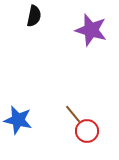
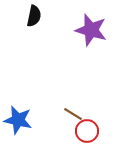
brown line: rotated 18 degrees counterclockwise
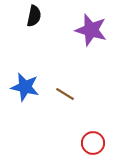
brown line: moved 8 px left, 20 px up
blue star: moved 7 px right, 33 px up
red circle: moved 6 px right, 12 px down
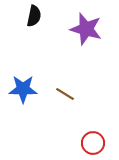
purple star: moved 5 px left, 1 px up
blue star: moved 2 px left, 2 px down; rotated 12 degrees counterclockwise
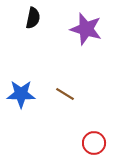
black semicircle: moved 1 px left, 2 px down
blue star: moved 2 px left, 5 px down
red circle: moved 1 px right
